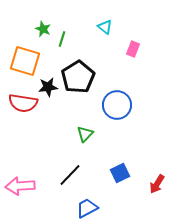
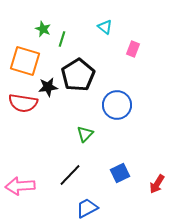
black pentagon: moved 2 px up
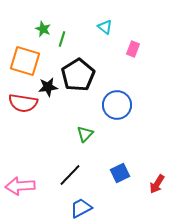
blue trapezoid: moved 6 px left
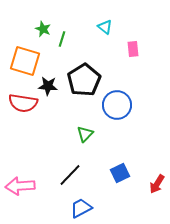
pink rectangle: rotated 28 degrees counterclockwise
black pentagon: moved 6 px right, 5 px down
black star: moved 1 px up; rotated 12 degrees clockwise
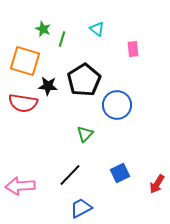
cyan triangle: moved 8 px left, 2 px down
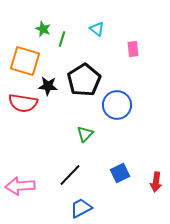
red arrow: moved 1 px left, 2 px up; rotated 24 degrees counterclockwise
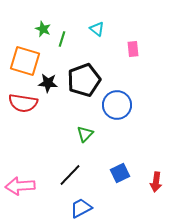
black pentagon: rotated 12 degrees clockwise
black star: moved 3 px up
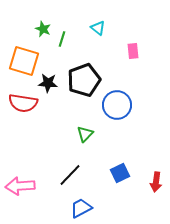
cyan triangle: moved 1 px right, 1 px up
pink rectangle: moved 2 px down
orange square: moved 1 px left
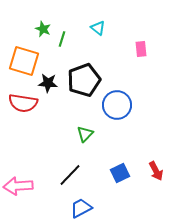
pink rectangle: moved 8 px right, 2 px up
red arrow: moved 11 px up; rotated 36 degrees counterclockwise
pink arrow: moved 2 px left
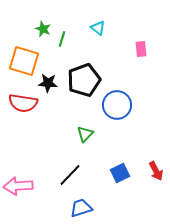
blue trapezoid: rotated 10 degrees clockwise
